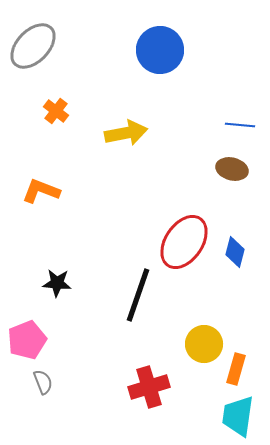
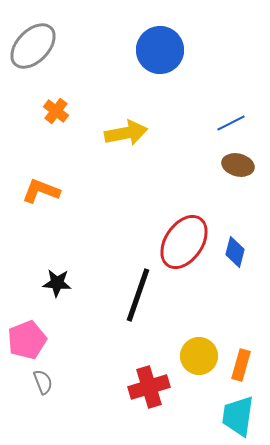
blue line: moved 9 px left, 2 px up; rotated 32 degrees counterclockwise
brown ellipse: moved 6 px right, 4 px up
yellow circle: moved 5 px left, 12 px down
orange rectangle: moved 5 px right, 4 px up
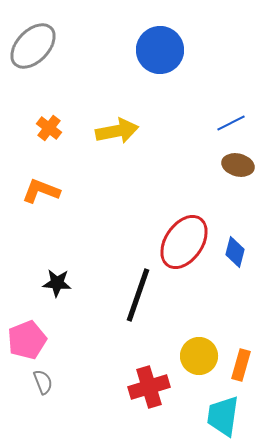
orange cross: moved 7 px left, 17 px down
yellow arrow: moved 9 px left, 2 px up
cyan trapezoid: moved 15 px left
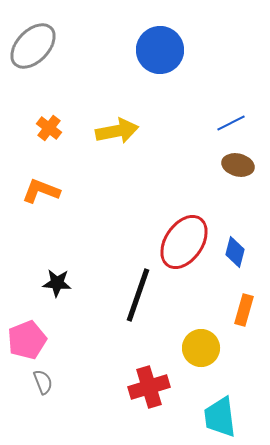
yellow circle: moved 2 px right, 8 px up
orange rectangle: moved 3 px right, 55 px up
cyan trapezoid: moved 3 px left, 1 px down; rotated 15 degrees counterclockwise
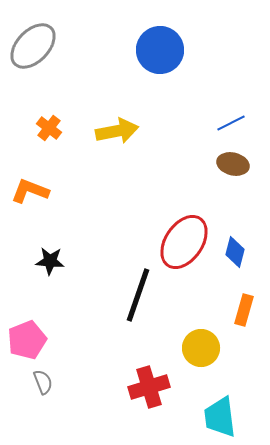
brown ellipse: moved 5 px left, 1 px up
orange L-shape: moved 11 px left
black star: moved 7 px left, 22 px up
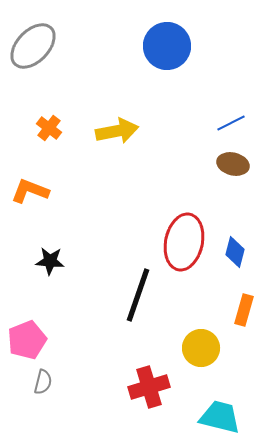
blue circle: moved 7 px right, 4 px up
red ellipse: rotated 22 degrees counterclockwise
gray semicircle: rotated 35 degrees clockwise
cyan trapezoid: rotated 111 degrees clockwise
